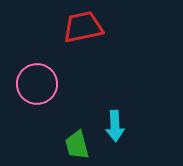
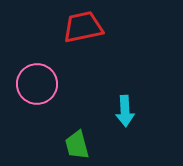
cyan arrow: moved 10 px right, 15 px up
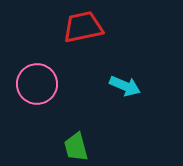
cyan arrow: moved 25 px up; rotated 64 degrees counterclockwise
green trapezoid: moved 1 px left, 2 px down
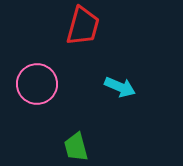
red trapezoid: moved 1 px up; rotated 117 degrees clockwise
cyan arrow: moved 5 px left, 1 px down
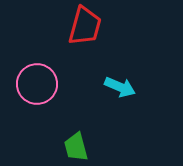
red trapezoid: moved 2 px right
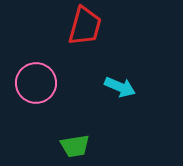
pink circle: moved 1 px left, 1 px up
green trapezoid: moved 1 px left, 1 px up; rotated 84 degrees counterclockwise
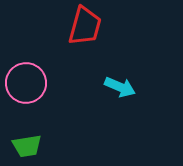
pink circle: moved 10 px left
green trapezoid: moved 48 px left
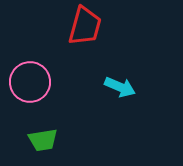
pink circle: moved 4 px right, 1 px up
green trapezoid: moved 16 px right, 6 px up
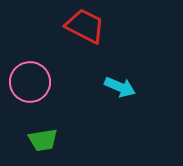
red trapezoid: rotated 78 degrees counterclockwise
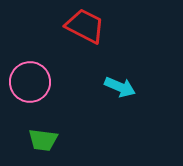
green trapezoid: rotated 16 degrees clockwise
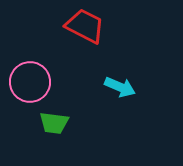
green trapezoid: moved 11 px right, 17 px up
